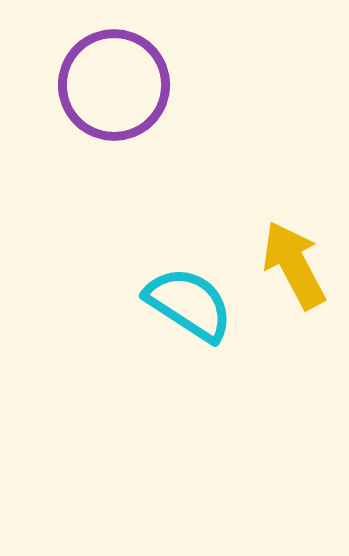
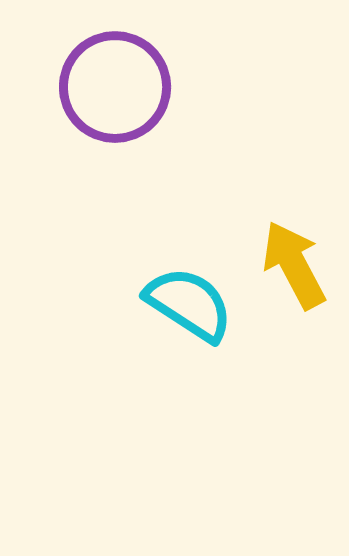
purple circle: moved 1 px right, 2 px down
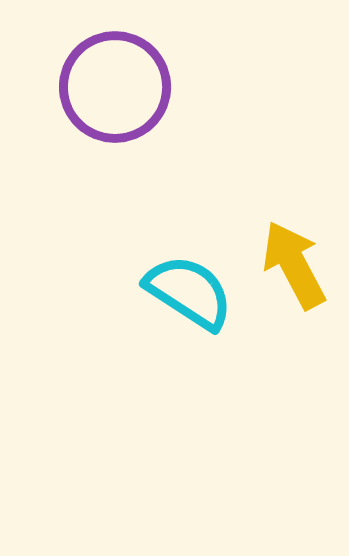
cyan semicircle: moved 12 px up
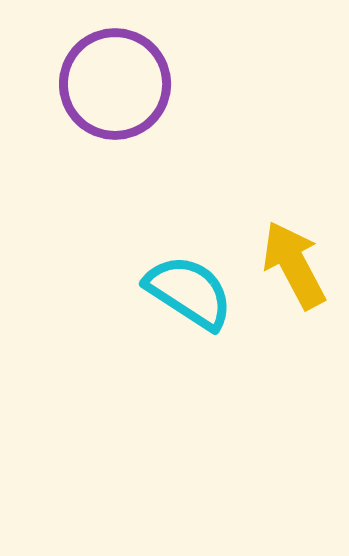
purple circle: moved 3 px up
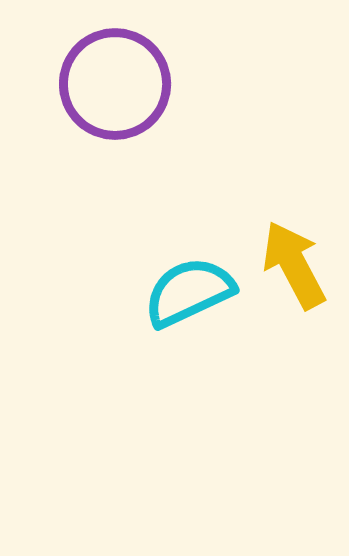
cyan semicircle: rotated 58 degrees counterclockwise
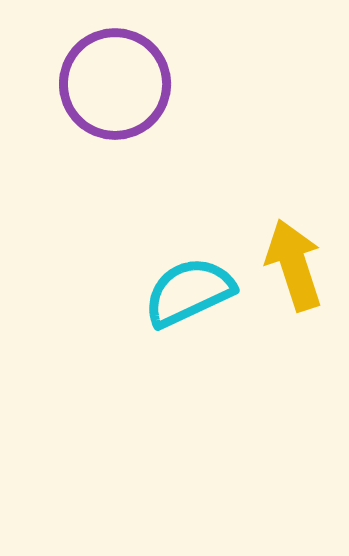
yellow arrow: rotated 10 degrees clockwise
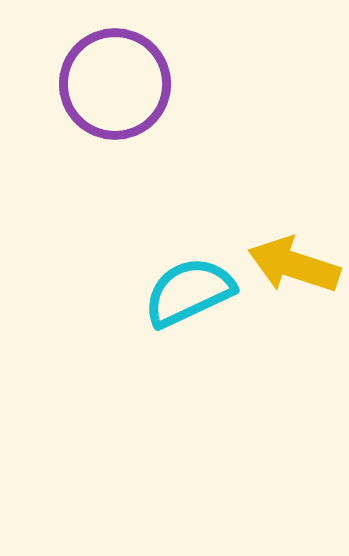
yellow arrow: rotated 54 degrees counterclockwise
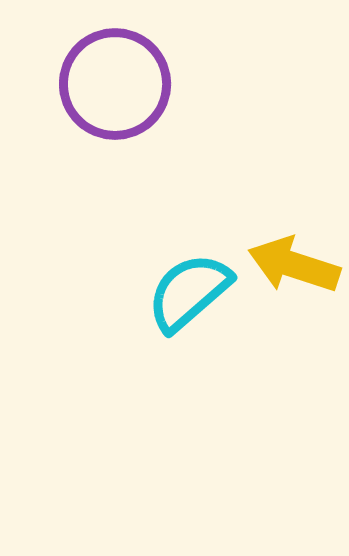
cyan semicircle: rotated 16 degrees counterclockwise
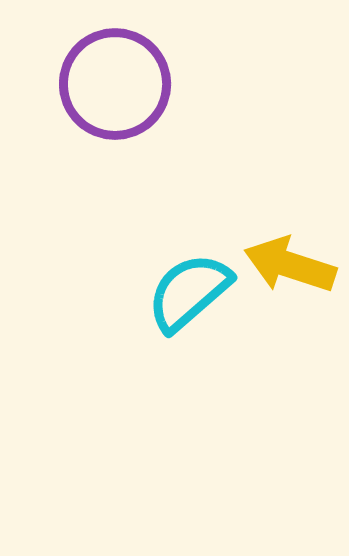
yellow arrow: moved 4 px left
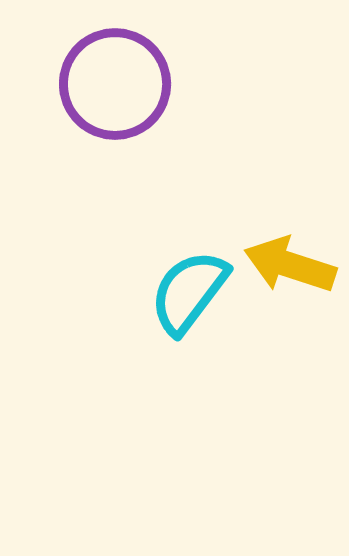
cyan semicircle: rotated 12 degrees counterclockwise
